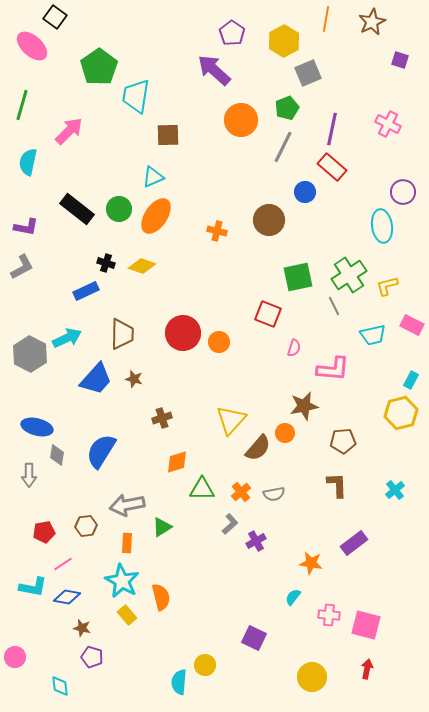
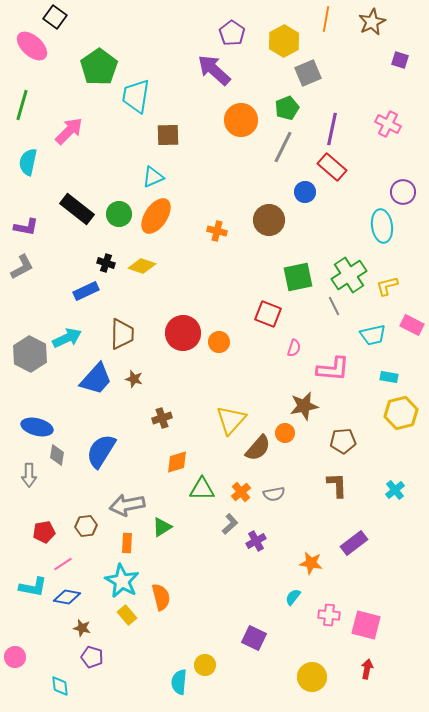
green circle at (119, 209): moved 5 px down
cyan rectangle at (411, 380): moved 22 px left, 3 px up; rotated 72 degrees clockwise
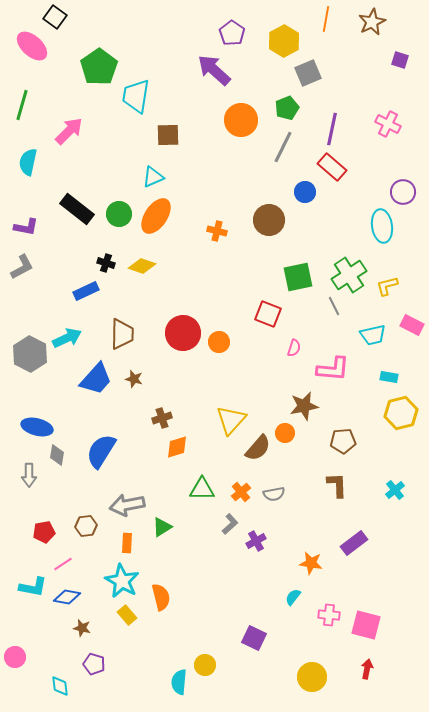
orange diamond at (177, 462): moved 15 px up
purple pentagon at (92, 657): moved 2 px right, 7 px down
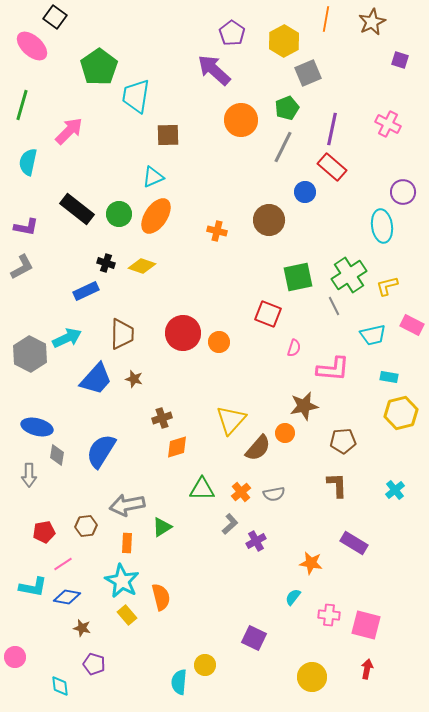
purple rectangle at (354, 543): rotated 68 degrees clockwise
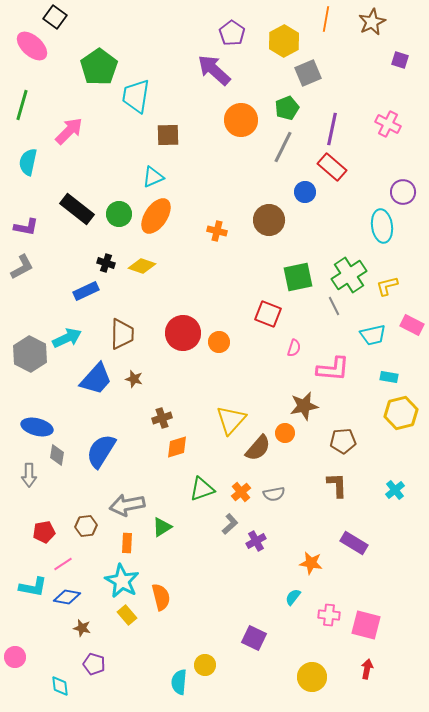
green triangle at (202, 489): rotated 20 degrees counterclockwise
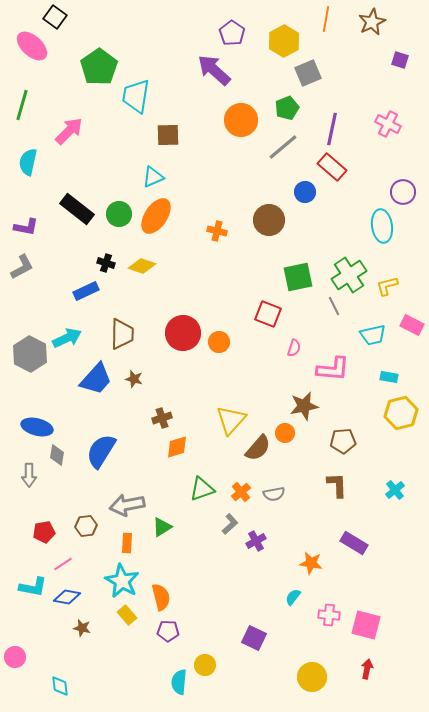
gray line at (283, 147): rotated 24 degrees clockwise
purple pentagon at (94, 664): moved 74 px right, 33 px up; rotated 15 degrees counterclockwise
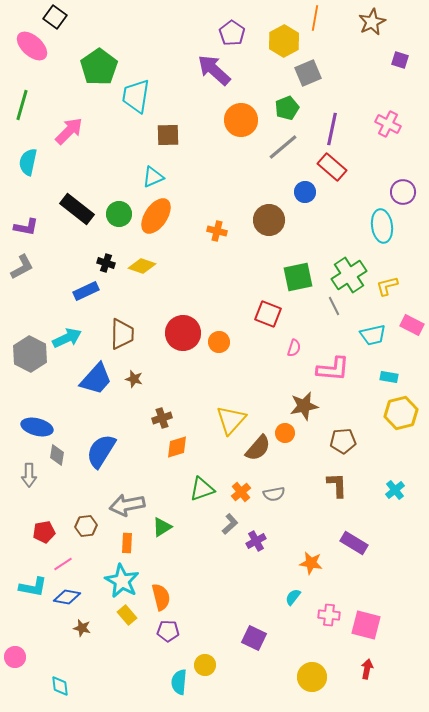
orange line at (326, 19): moved 11 px left, 1 px up
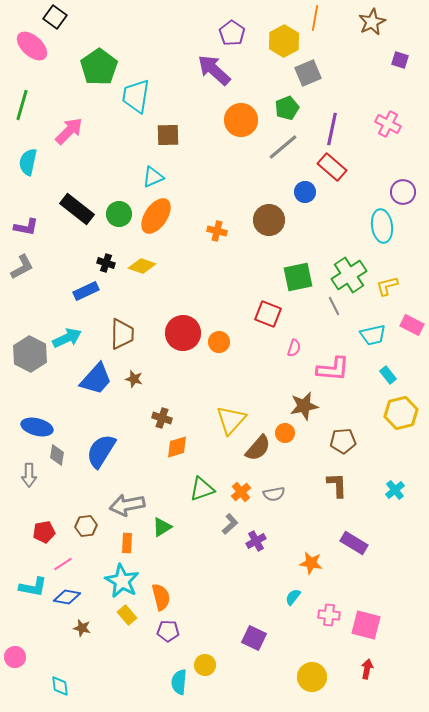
cyan rectangle at (389, 377): moved 1 px left, 2 px up; rotated 42 degrees clockwise
brown cross at (162, 418): rotated 36 degrees clockwise
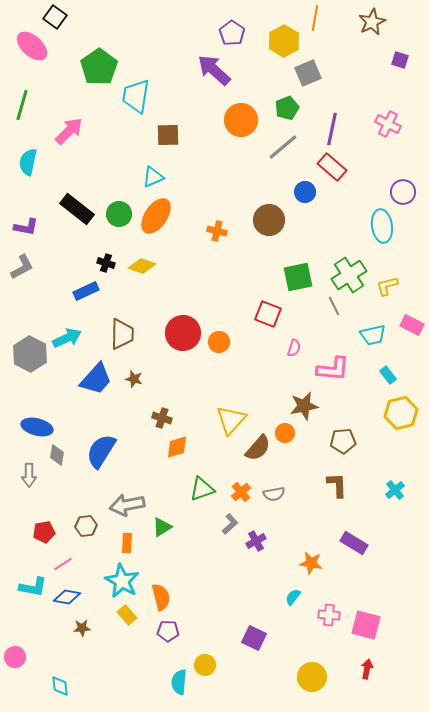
brown star at (82, 628): rotated 18 degrees counterclockwise
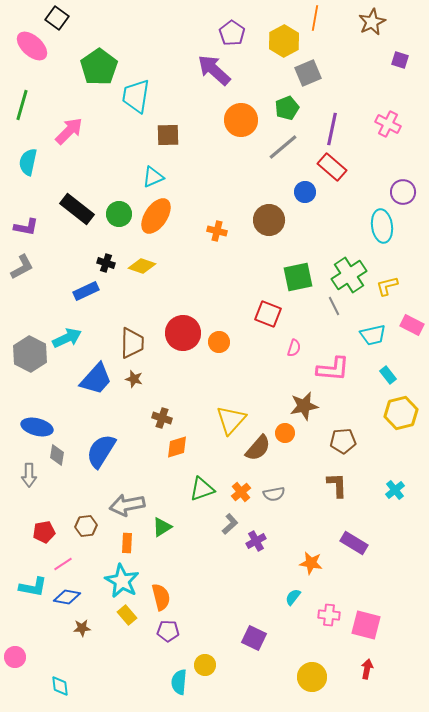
black square at (55, 17): moved 2 px right, 1 px down
brown trapezoid at (122, 334): moved 10 px right, 9 px down
